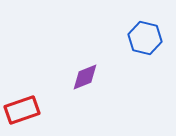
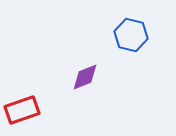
blue hexagon: moved 14 px left, 3 px up
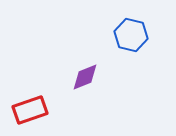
red rectangle: moved 8 px right
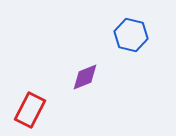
red rectangle: rotated 44 degrees counterclockwise
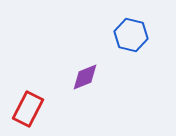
red rectangle: moved 2 px left, 1 px up
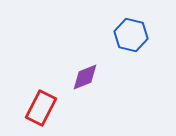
red rectangle: moved 13 px right, 1 px up
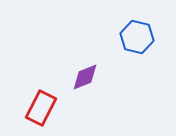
blue hexagon: moved 6 px right, 2 px down
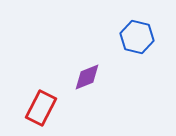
purple diamond: moved 2 px right
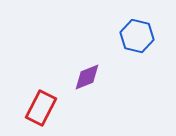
blue hexagon: moved 1 px up
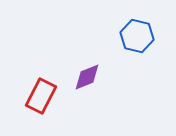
red rectangle: moved 12 px up
